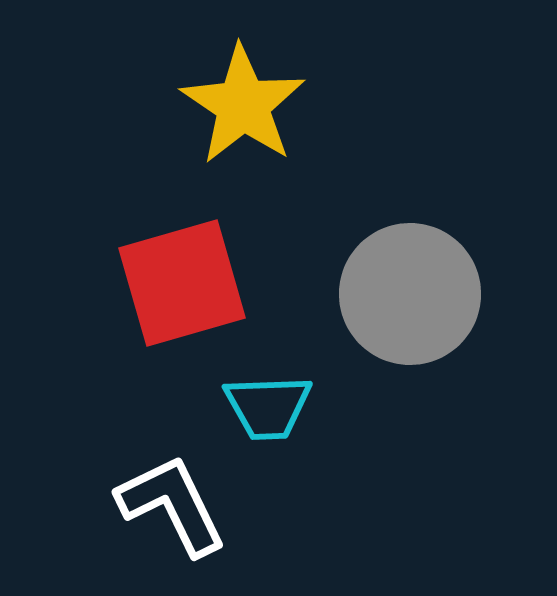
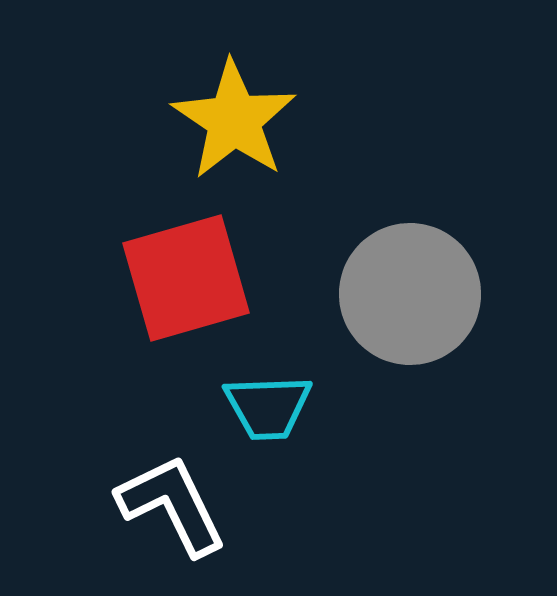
yellow star: moved 9 px left, 15 px down
red square: moved 4 px right, 5 px up
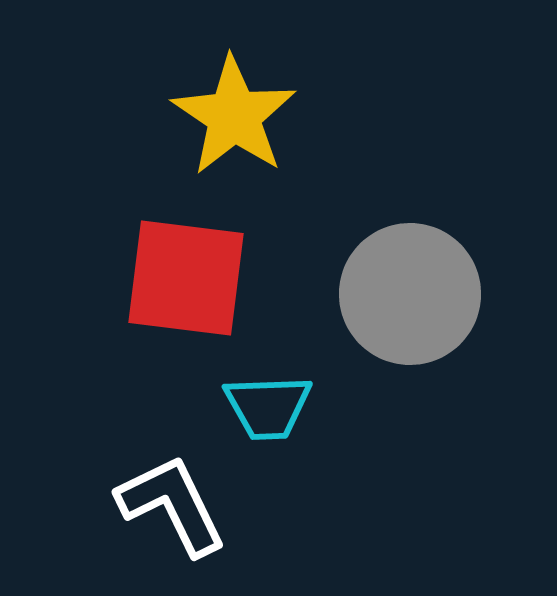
yellow star: moved 4 px up
red square: rotated 23 degrees clockwise
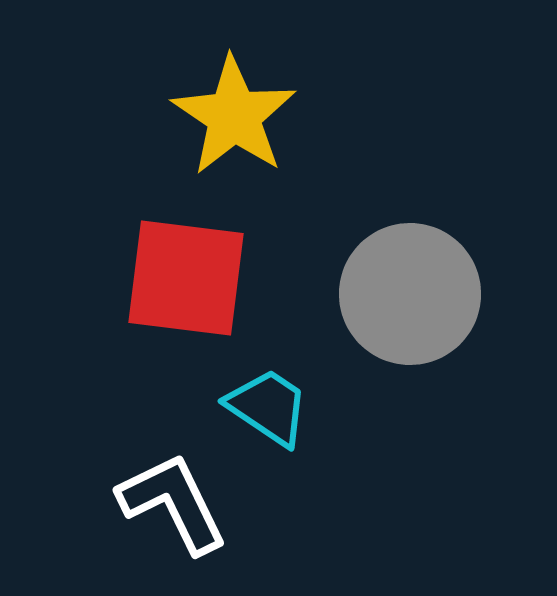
cyan trapezoid: rotated 144 degrees counterclockwise
white L-shape: moved 1 px right, 2 px up
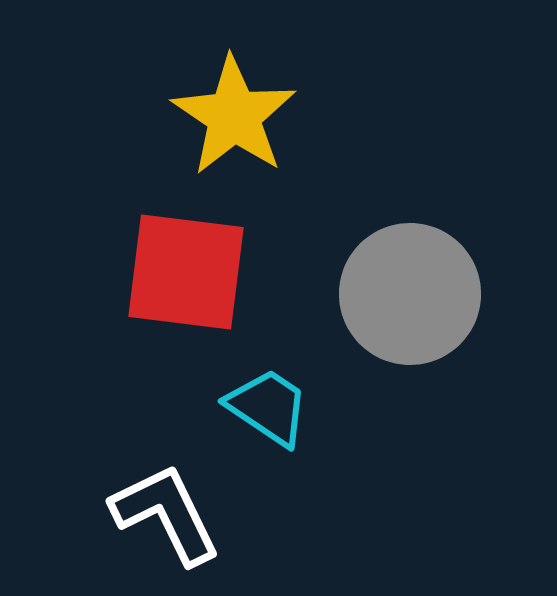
red square: moved 6 px up
white L-shape: moved 7 px left, 11 px down
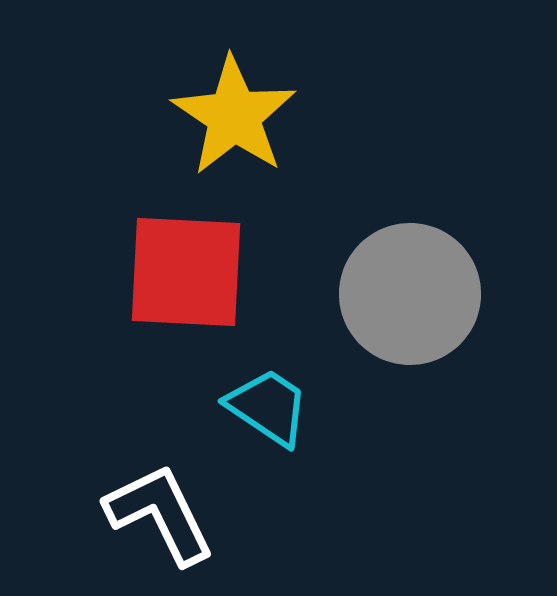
red square: rotated 4 degrees counterclockwise
white L-shape: moved 6 px left
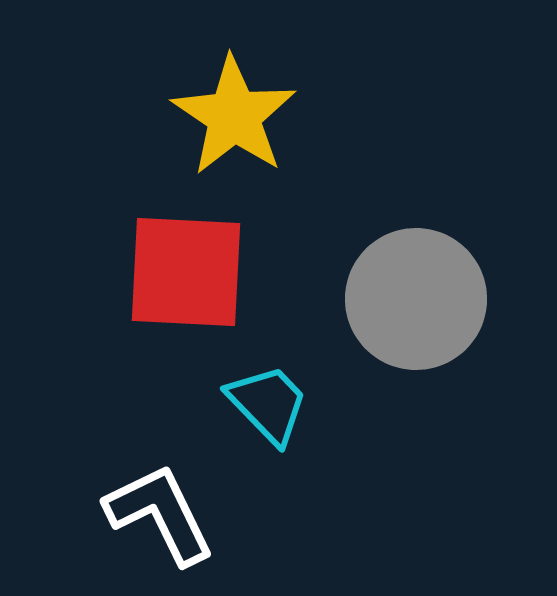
gray circle: moved 6 px right, 5 px down
cyan trapezoid: moved 3 px up; rotated 12 degrees clockwise
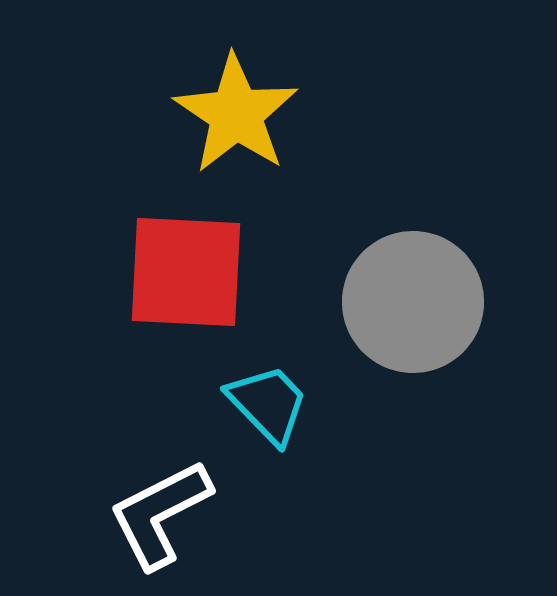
yellow star: moved 2 px right, 2 px up
gray circle: moved 3 px left, 3 px down
white L-shape: rotated 91 degrees counterclockwise
